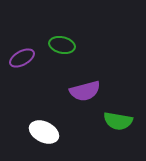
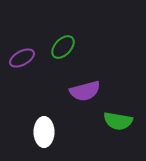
green ellipse: moved 1 px right, 2 px down; rotated 60 degrees counterclockwise
white ellipse: rotated 64 degrees clockwise
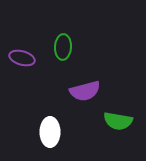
green ellipse: rotated 40 degrees counterclockwise
purple ellipse: rotated 45 degrees clockwise
white ellipse: moved 6 px right
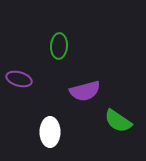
green ellipse: moved 4 px left, 1 px up
purple ellipse: moved 3 px left, 21 px down
green semicircle: rotated 24 degrees clockwise
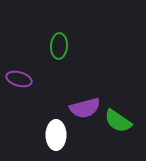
purple semicircle: moved 17 px down
white ellipse: moved 6 px right, 3 px down
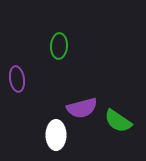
purple ellipse: moved 2 px left; rotated 65 degrees clockwise
purple semicircle: moved 3 px left
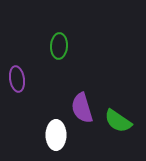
purple semicircle: rotated 88 degrees clockwise
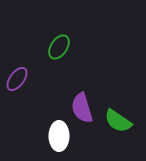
green ellipse: moved 1 px down; rotated 30 degrees clockwise
purple ellipse: rotated 45 degrees clockwise
white ellipse: moved 3 px right, 1 px down
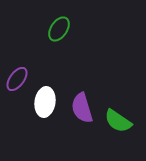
green ellipse: moved 18 px up
white ellipse: moved 14 px left, 34 px up; rotated 8 degrees clockwise
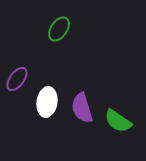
white ellipse: moved 2 px right
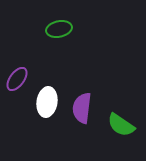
green ellipse: rotated 45 degrees clockwise
purple semicircle: rotated 24 degrees clockwise
green semicircle: moved 3 px right, 4 px down
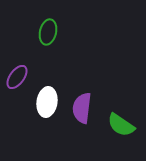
green ellipse: moved 11 px left, 3 px down; rotated 65 degrees counterclockwise
purple ellipse: moved 2 px up
